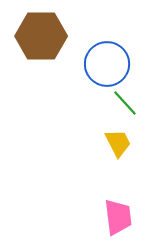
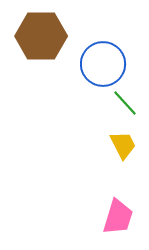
blue circle: moved 4 px left
yellow trapezoid: moved 5 px right, 2 px down
pink trapezoid: rotated 24 degrees clockwise
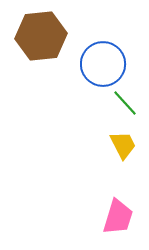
brown hexagon: rotated 6 degrees counterclockwise
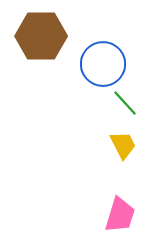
brown hexagon: rotated 6 degrees clockwise
pink trapezoid: moved 2 px right, 2 px up
